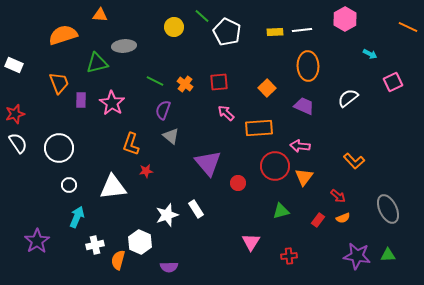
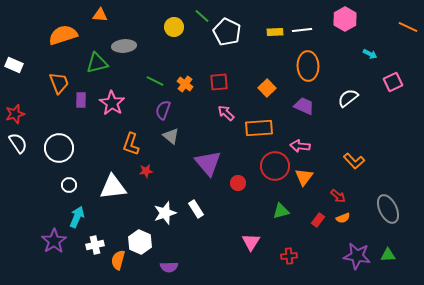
white star at (167, 215): moved 2 px left, 2 px up
purple star at (37, 241): moved 17 px right
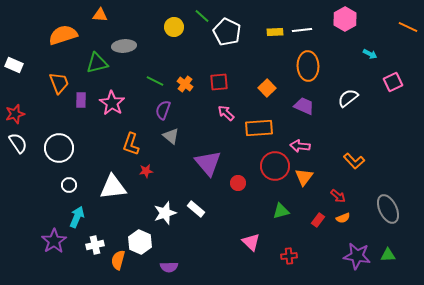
white rectangle at (196, 209): rotated 18 degrees counterclockwise
pink triangle at (251, 242): rotated 18 degrees counterclockwise
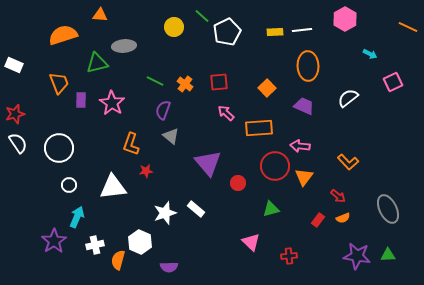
white pentagon at (227, 32): rotated 20 degrees clockwise
orange L-shape at (354, 161): moved 6 px left, 1 px down
green triangle at (281, 211): moved 10 px left, 2 px up
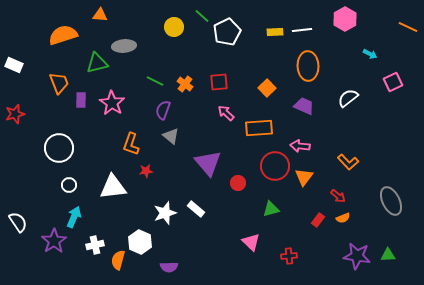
white semicircle at (18, 143): moved 79 px down
gray ellipse at (388, 209): moved 3 px right, 8 px up
cyan arrow at (77, 217): moved 3 px left
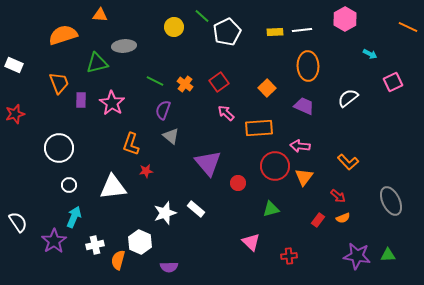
red square at (219, 82): rotated 30 degrees counterclockwise
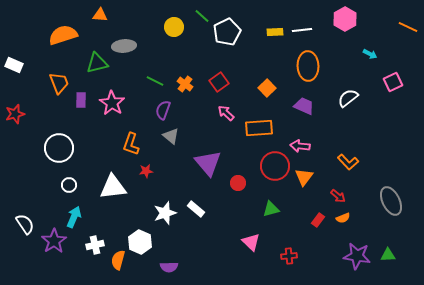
white semicircle at (18, 222): moved 7 px right, 2 px down
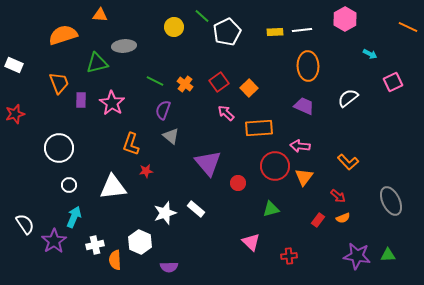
orange square at (267, 88): moved 18 px left
orange semicircle at (118, 260): moved 3 px left; rotated 18 degrees counterclockwise
